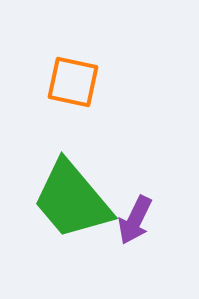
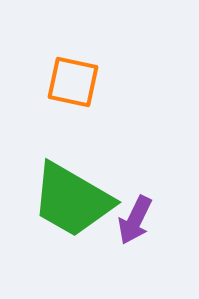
green trapezoid: rotated 20 degrees counterclockwise
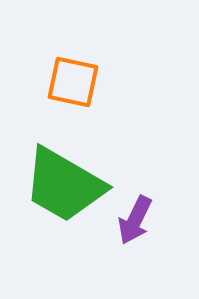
green trapezoid: moved 8 px left, 15 px up
